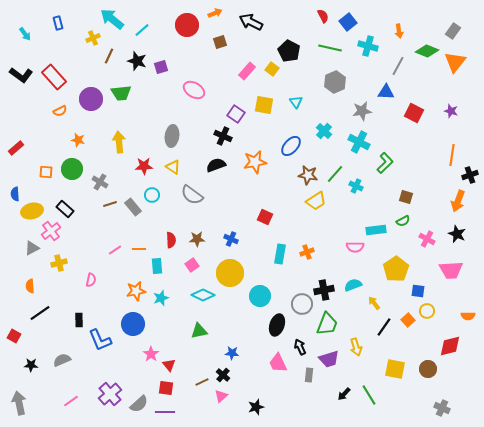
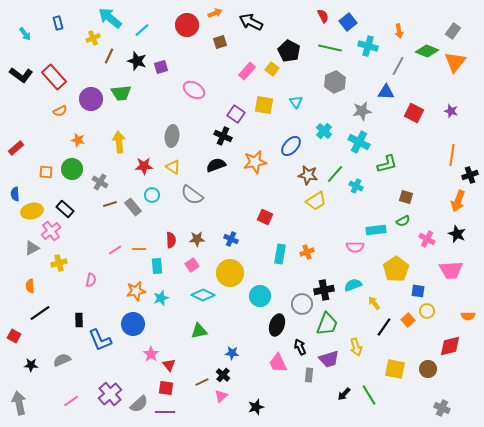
cyan arrow at (112, 19): moved 2 px left, 1 px up
green L-shape at (385, 163): moved 2 px right, 1 px down; rotated 30 degrees clockwise
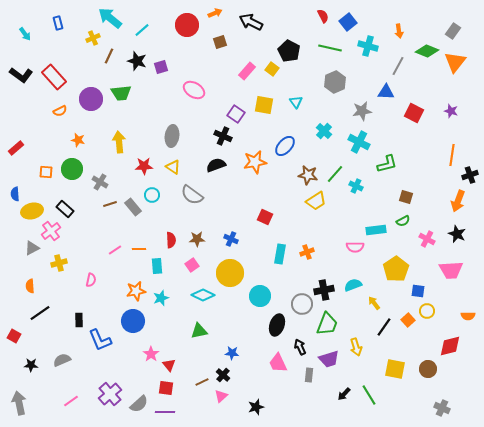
blue ellipse at (291, 146): moved 6 px left
blue circle at (133, 324): moved 3 px up
